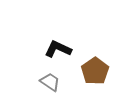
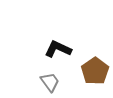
gray trapezoid: rotated 20 degrees clockwise
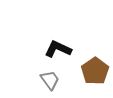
gray trapezoid: moved 2 px up
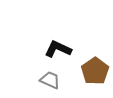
gray trapezoid: rotated 30 degrees counterclockwise
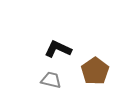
gray trapezoid: moved 1 px right; rotated 10 degrees counterclockwise
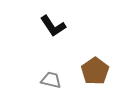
black L-shape: moved 5 px left, 23 px up; rotated 148 degrees counterclockwise
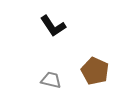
brown pentagon: rotated 12 degrees counterclockwise
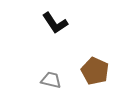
black L-shape: moved 2 px right, 3 px up
